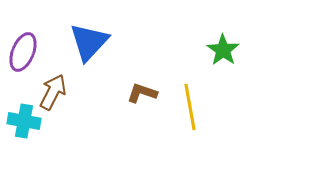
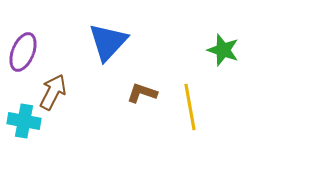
blue triangle: moved 19 px right
green star: rotated 16 degrees counterclockwise
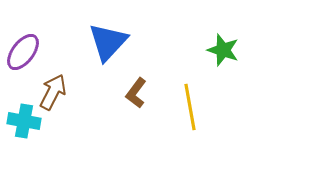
purple ellipse: rotated 15 degrees clockwise
brown L-shape: moved 6 px left; rotated 72 degrees counterclockwise
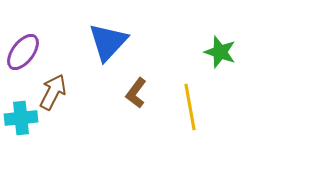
green star: moved 3 px left, 2 px down
cyan cross: moved 3 px left, 3 px up; rotated 16 degrees counterclockwise
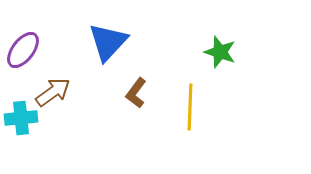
purple ellipse: moved 2 px up
brown arrow: rotated 27 degrees clockwise
yellow line: rotated 12 degrees clockwise
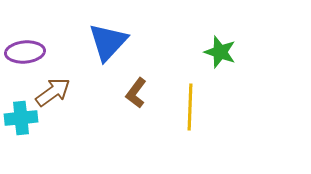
purple ellipse: moved 2 px right, 2 px down; rotated 48 degrees clockwise
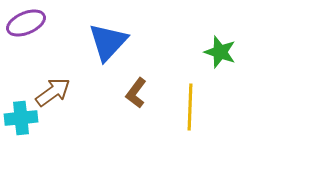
purple ellipse: moved 1 px right, 29 px up; rotated 18 degrees counterclockwise
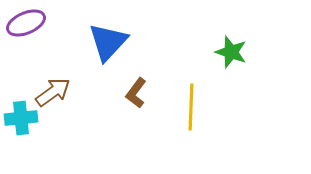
green star: moved 11 px right
yellow line: moved 1 px right
